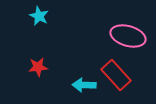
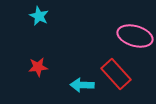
pink ellipse: moved 7 px right
red rectangle: moved 1 px up
cyan arrow: moved 2 px left
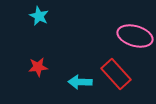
cyan arrow: moved 2 px left, 3 px up
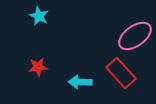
pink ellipse: rotated 52 degrees counterclockwise
red rectangle: moved 5 px right, 1 px up
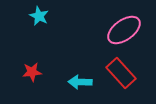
pink ellipse: moved 11 px left, 6 px up
red star: moved 6 px left, 5 px down
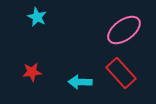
cyan star: moved 2 px left, 1 px down
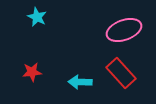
pink ellipse: rotated 16 degrees clockwise
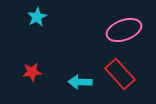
cyan star: rotated 18 degrees clockwise
red rectangle: moved 1 px left, 1 px down
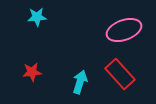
cyan star: rotated 24 degrees clockwise
cyan arrow: rotated 105 degrees clockwise
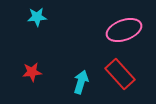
cyan arrow: moved 1 px right
